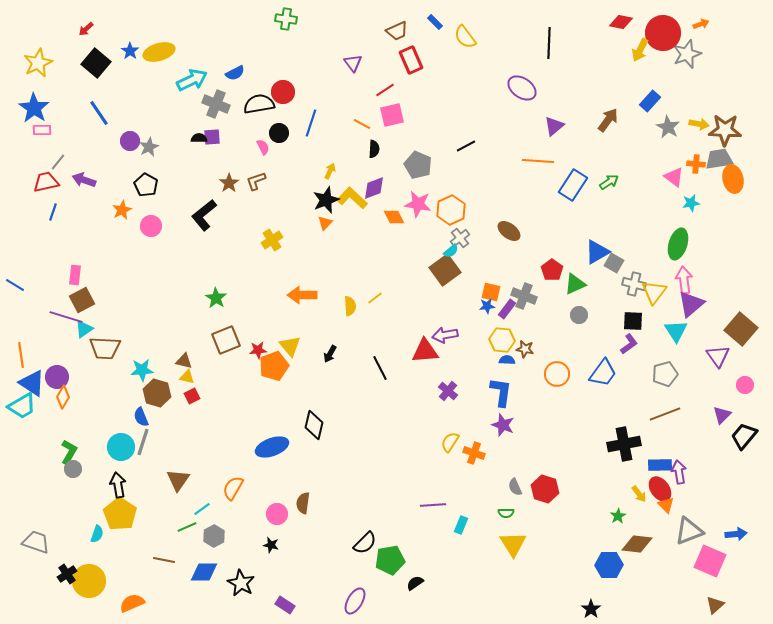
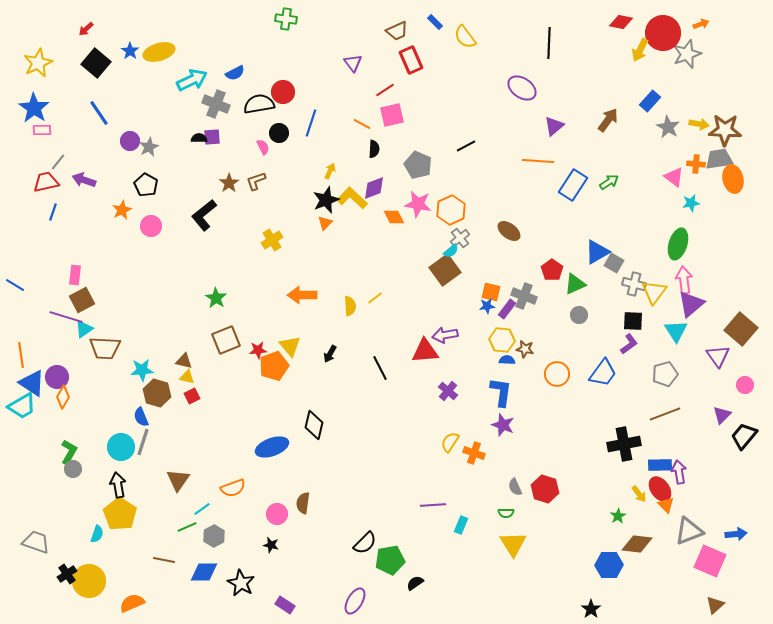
orange semicircle at (233, 488): rotated 140 degrees counterclockwise
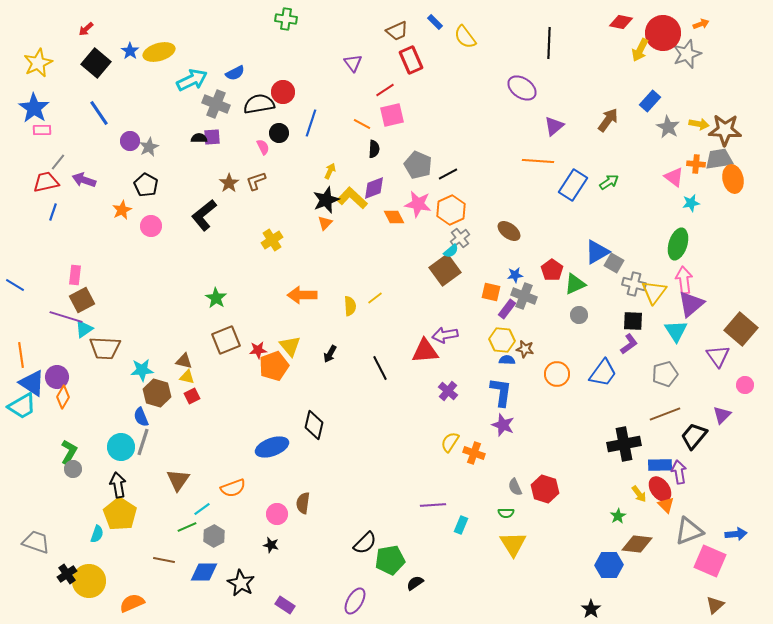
black line at (466, 146): moved 18 px left, 28 px down
blue star at (487, 306): moved 28 px right, 31 px up
black trapezoid at (744, 436): moved 50 px left
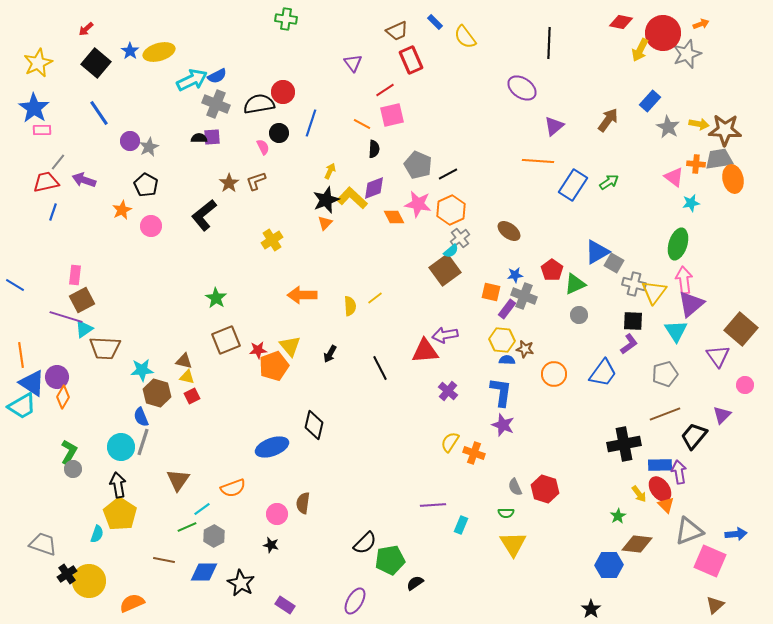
blue semicircle at (235, 73): moved 18 px left, 3 px down
orange circle at (557, 374): moved 3 px left
gray trapezoid at (36, 542): moved 7 px right, 2 px down
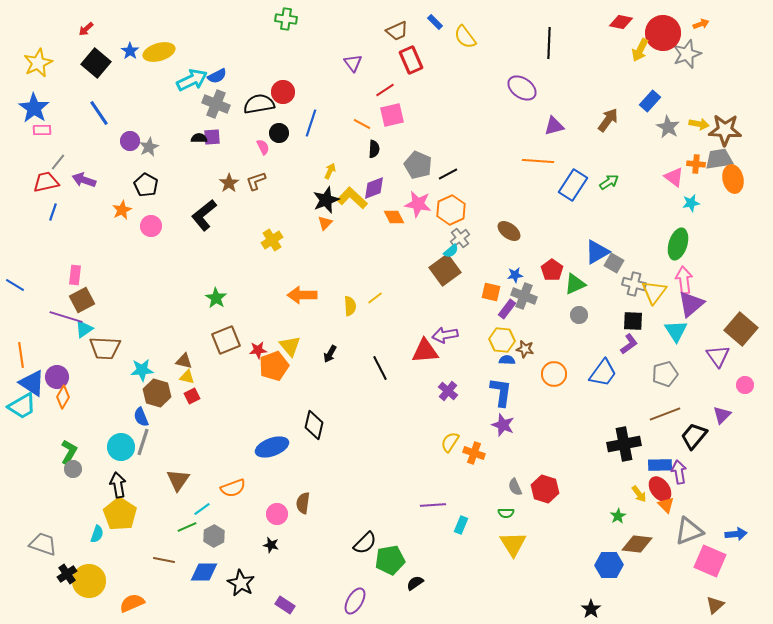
purple triangle at (554, 126): rotated 25 degrees clockwise
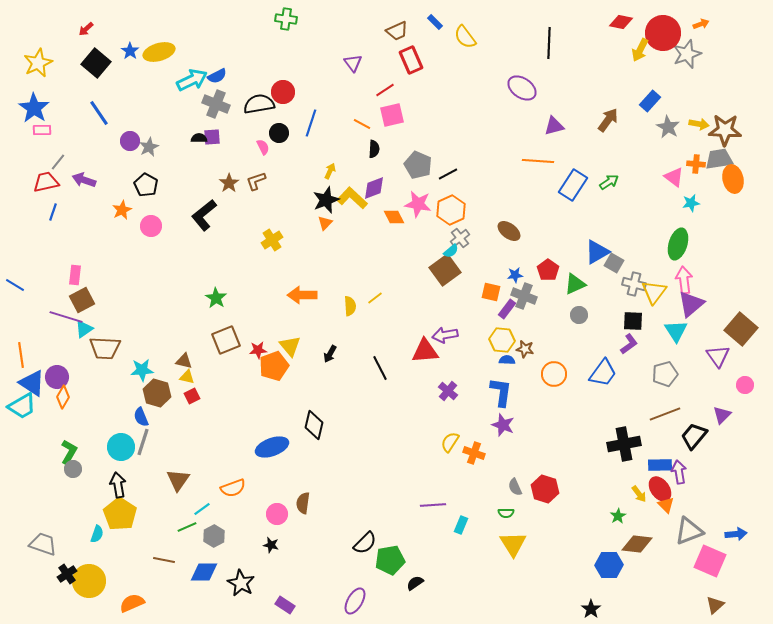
red pentagon at (552, 270): moved 4 px left
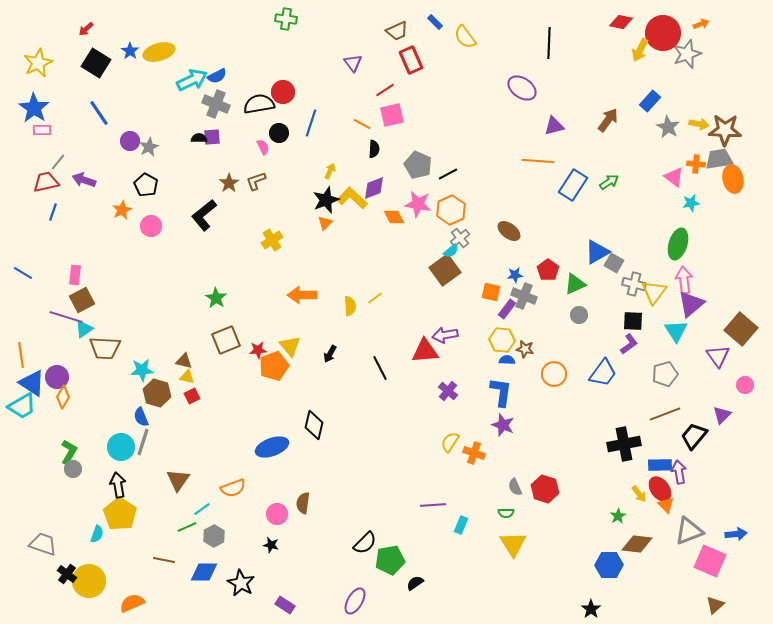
black square at (96, 63): rotated 8 degrees counterclockwise
blue line at (15, 285): moved 8 px right, 12 px up
black cross at (67, 574): rotated 18 degrees counterclockwise
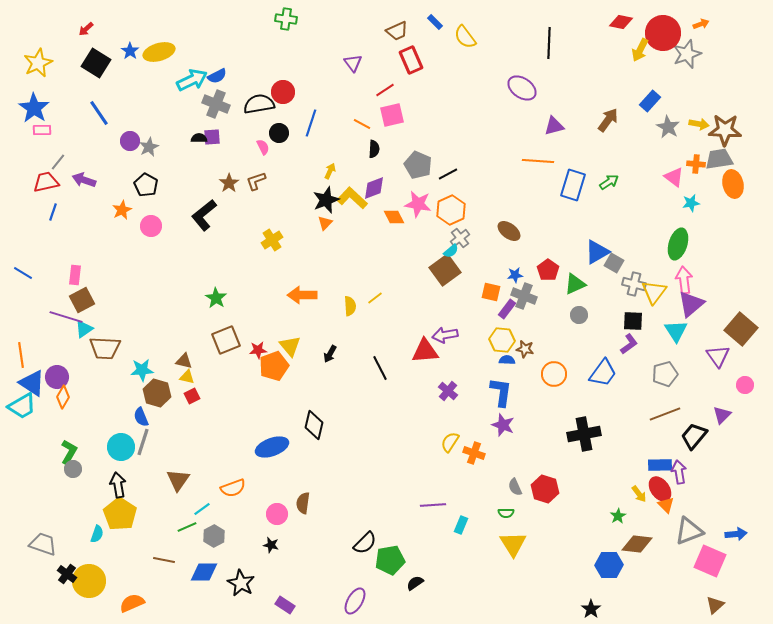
orange ellipse at (733, 179): moved 5 px down
blue rectangle at (573, 185): rotated 16 degrees counterclockwise
black cross at (624, 444): moved 40 px left, 10 px up
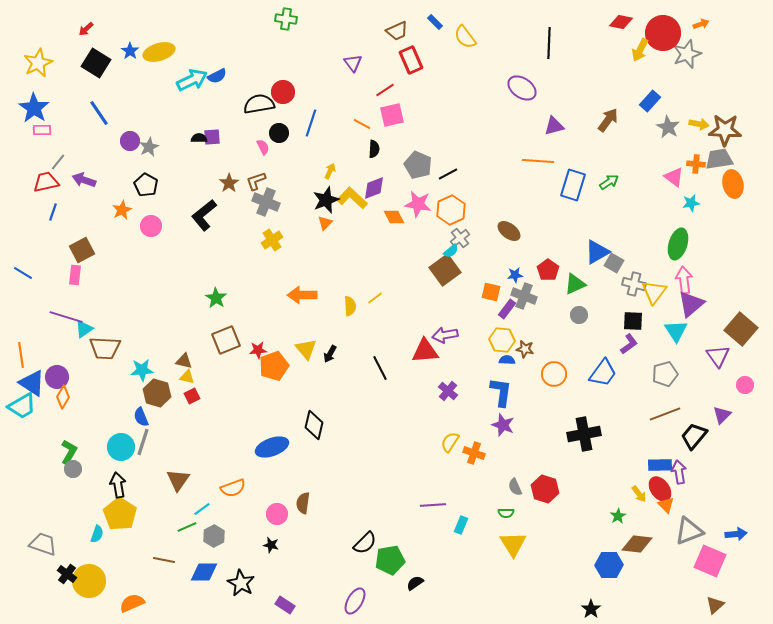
gray cross at (216, 104): moved 50 px right, 98 px down
brown square at (82, 300): moved 50 px up
yellow triangle at (290, 346): moved 16 px right, 3 px down
